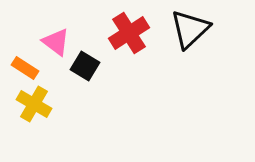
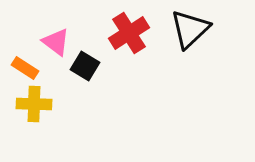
yellow cross: rotated 28 degrees counterclockwise
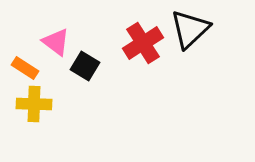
red cross: moved 14 px right, 10 px down
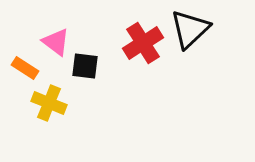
black square: rotated 24 degrees counterclockwise
yellow cross: moved 15 px right, 1 px up; rotated 20 degrees clockwise
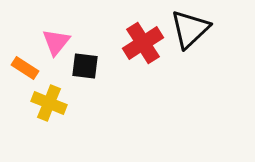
pink triangle: rotated 32 degrees clockwise
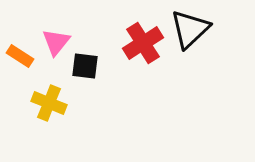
orange rectangle: moved 5 px left, 12 px up
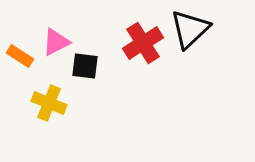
pink triangle: rotated 24 degrees clockwise
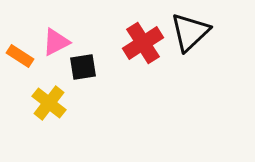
black triangle: moved 3 px down
black square: moved 2 px left, 1 px down; rotated 16 degrees counterclockwise
yellow cross: rotated 16 degrees clockwise
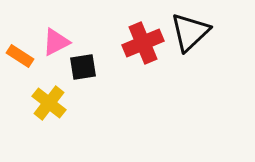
red cross: rotated 9 degrees clockwise
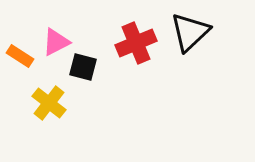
red cross: moved 7 px left
black square: rotated 24 degrees clockwise
